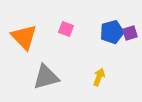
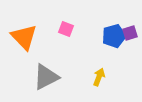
blue pentagon: moved 2 px right, 4 px down
gray triangle: rotated 12 degrees counterclockwise
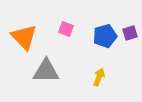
blue pentagon: moved 9 px left
gray triangle: moved 6 px up; rotated 28 degrees clockwise
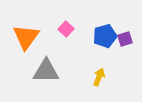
pink square: rotated 21 degrees clockwise
purple square: moved 5 px left, 6 px down
orange triangle: moved 2 px right; rotated 20 degrees clockwise
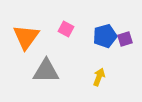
pink square: rotated 14 degrees counterclockwise
